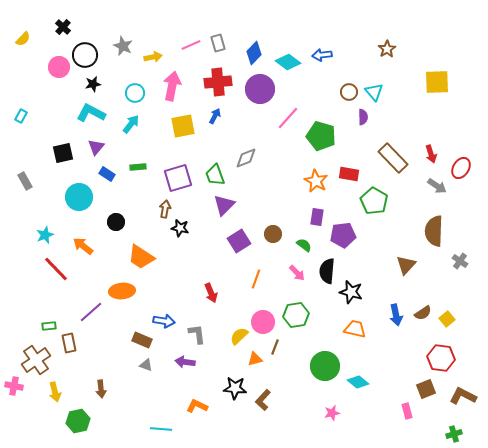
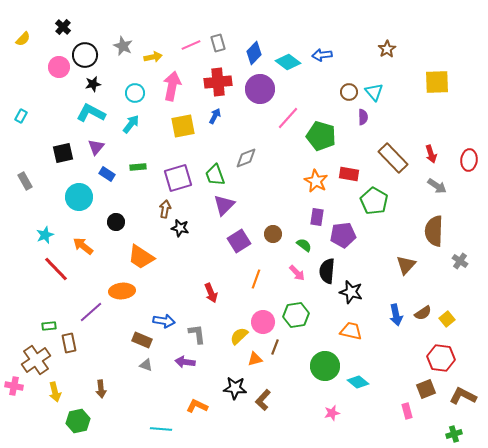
red ellipse at (461, 168): moved 8 px right, 8 px up; rotated 25 degrees counterclockwise
orange trapezoid at (355, 329): moved 4 px left, 2 px down
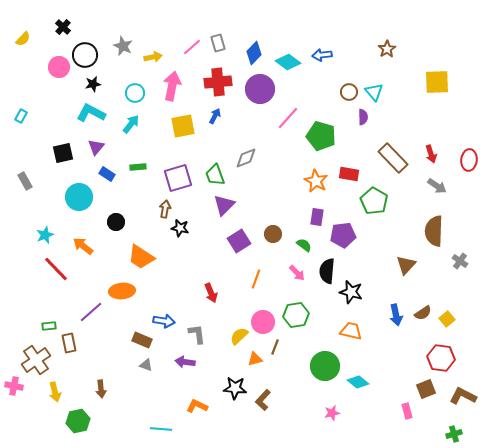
pink line at (191, 45): moved 1 px right, 2 px down; rotated 18 degrees counterclockwise
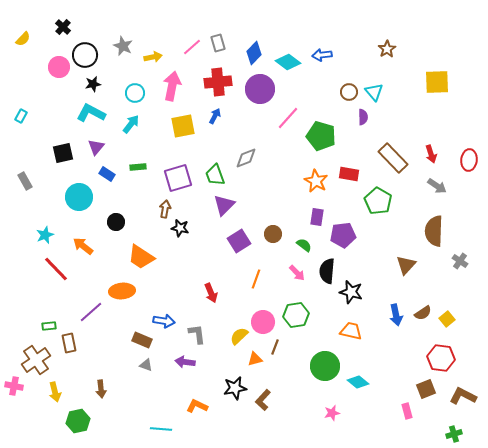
green pentagon at (374, 201): moved 4 px right
black star at (235, 388): rotated 15 degrees counterclockwise
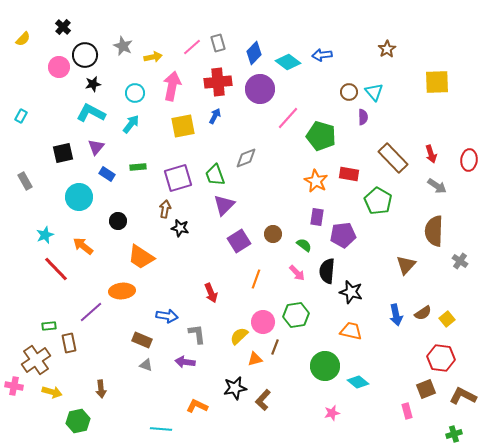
black circle at (116, 222): moved 2 px right, 1 px up
blue arrow at (164, 321): moved 3 px right, 5 px up
yellow arrow at (55, 392): moved 3 px left; rotated 60 degrees counterclockwise
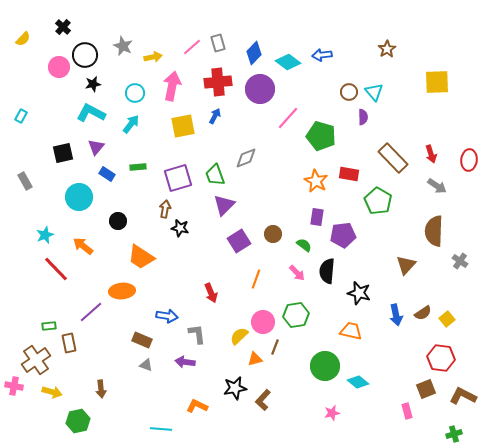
black star at (351, 292): moved 8 px right, 1 px down
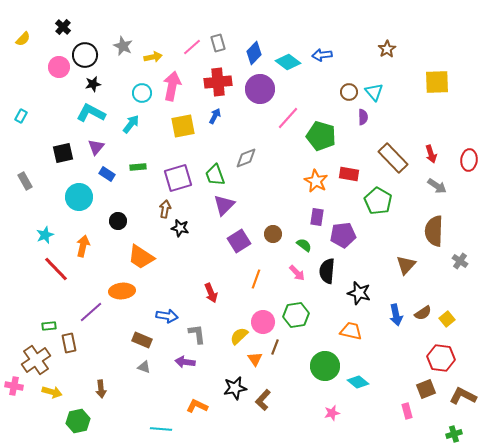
cyan circle at (135, 93): moved 7 px right
orange arrow at (83, 246): rotated 65 degrees clockwise
orange triangle at (255, 359): rotated 49 degrees counterclockwise
gray triangle at (146, 365): moved 2 px left, 2 px down
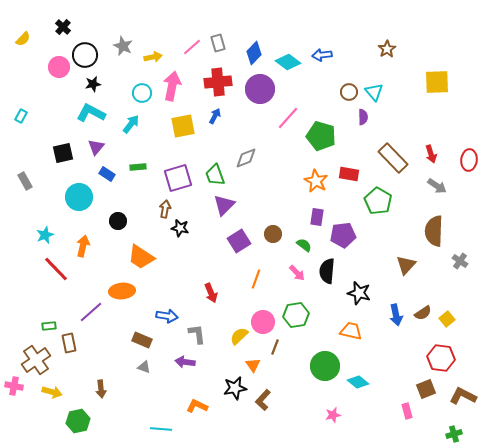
orange triangle at (255, 359): moved 2 px left, 6 px down
pink star at (332, 413): moved 1 px right, 2 px down
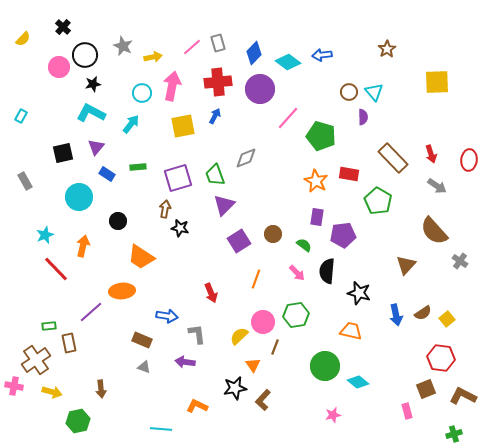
brown semicircle at (434, 231): rotated 44 degrees counterclockwise
